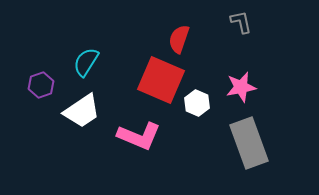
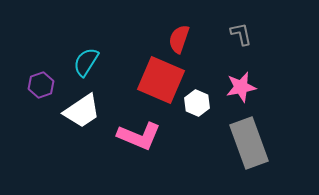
gray L-shape: moved 12 px down
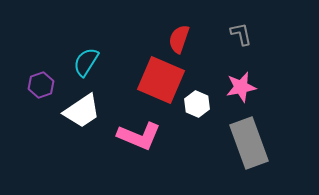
white hexagon: moved 1 px down
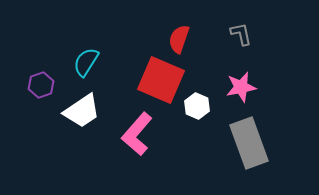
white hexagon: moved 2 px down
pink L-shape: moved 2 px left, 2 px up; rotated 108 degrees clockwise
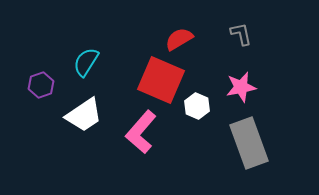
red semicircle: rotated 40 degrees clockwise
white trapezoid: moved 2 px right, 4 px down
pink L-shape: moved 4 px right, 2 px up
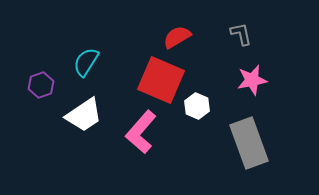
red semicircle: moved 2 px left, 2 px up
pink star: moved 11 px right, 7 px up
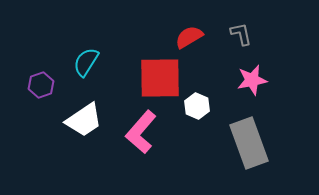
red semicircle: moved 12 px right
red square: moved 1 px left, 2 px up; rotated 24 degrees counterclockwise
white trapezoid: moved 5 px down
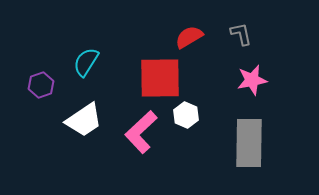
white hexagon: moved 11 px left, 9 px down
pink L-shape: rotated 6 degrees clockwise
gray rectangle: rotated 21 degrees clockwise
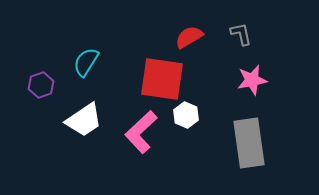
red square: moved 2 px right, 1 px down; rotated 9 degrees clockwise
gray rectangle: rotated 9 degrees counterclockwise
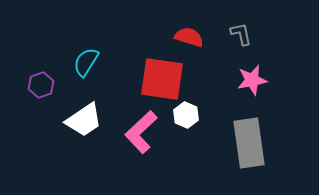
red semicircle: rotated 48 degrees clockwise
